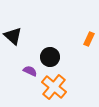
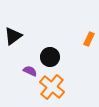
black triangle: rotated 42 degrees clockwise
orange cross: moved 2 px left
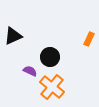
black triangle: rotated 12 degrees clockwise
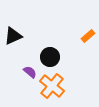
orange rectangle: moved 1 px left, 3 px up; rotated 24 degrees clockwise
purple semicircle: moved 1 px down; rotated 16 degrees clockwise
orange cross: moved 1 px up
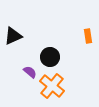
orange rectangle: rotated 56 degrees counterclockwise
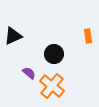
black circle: moved 4 px right, 3 px up
purple semicircle: moved 1 px left, 1 px down
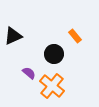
orange rectangle: moved 13 px left; rotated 32 degrees counterclockwise
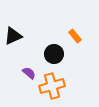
orange cross: rotated 35 degrees clockwise
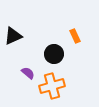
orange rectangle: rotated 16 degrees clockwise
purple semicircle: moved 1 px left
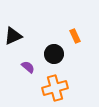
purple semicircle: moved 6 px up
orange cross: moved 3 px right, 2 px down
